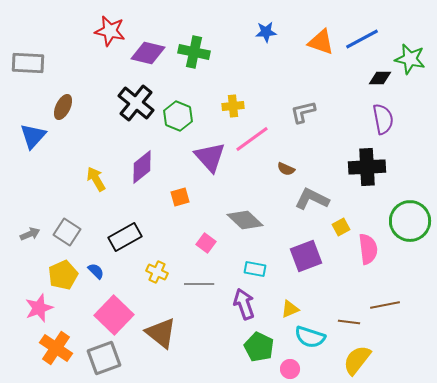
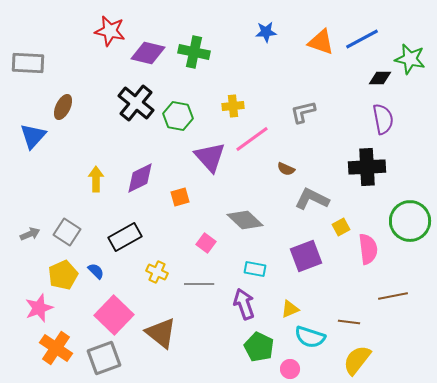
green hexagon at (178, 116): rotated 12 degrees counterclockwise
purple diamond at (142, 167): moved 2 px left, 11 px down; rotated 12 degrees clockwise
yellow arrow at (96, 179): rotated 30 degrees clockwise
brown line at (385, 305): moved 8 px right, 9 px up
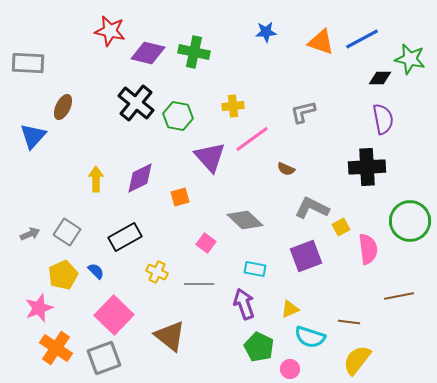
gray L-shape at (312, 199): moved 9 px down
brown line at (393, 296): moved 6 px right
brown triangle at (161, 333): moved 9 px right, 3 px down
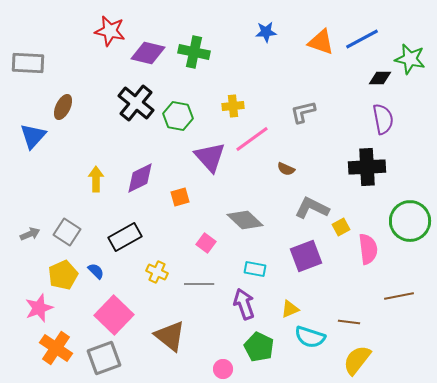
pink circle at (290, 369): moved 67 px left
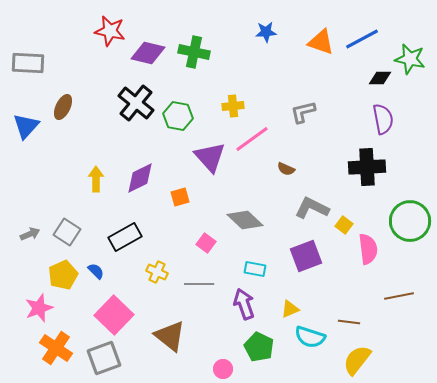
blue triangle at (33, 136): moved 7 px left, 10 px up
yellow square at (341, 227): moved 3 px right, 2 px up; rotated 24 degrees counterclockwise
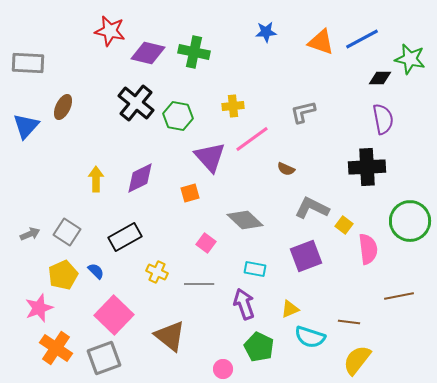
orange square at (180, 197): moved 10 px right, 4 px up
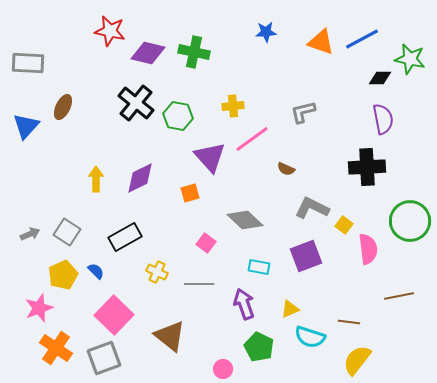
cyan rectangle at (255, 269): moved 4 px right, 2 px up
